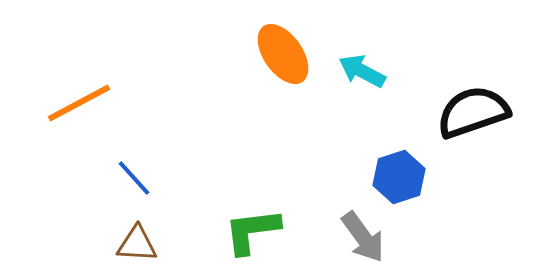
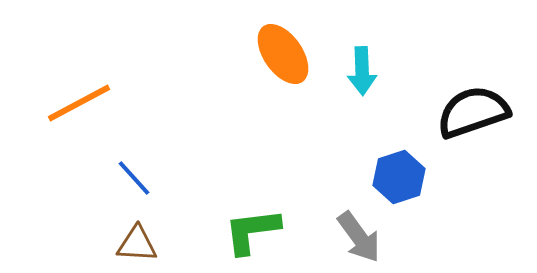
cyan arrow: rotated 120 degrees counterclockwise
gray arrow: moved 4 px left
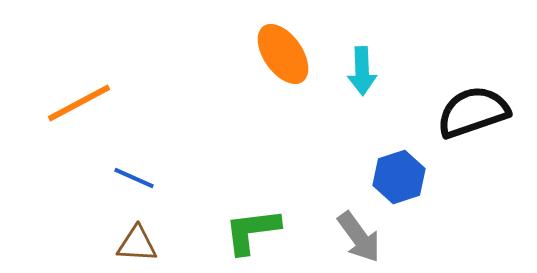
blue line: rotated 24 degrees counterclockwise
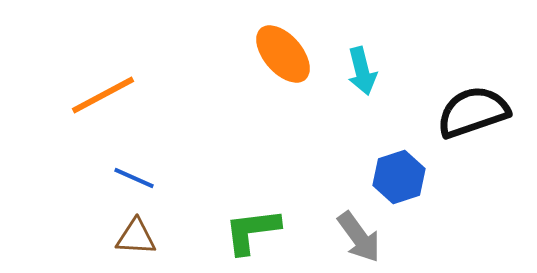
orange ellipse: rotated 6 degrees counterclockwise
cyan arrow: rotated 12 degrees counterclockwise
orange line: moved 24 px right, 8 px up
brown triangle: moved 1 px left, 7 px up
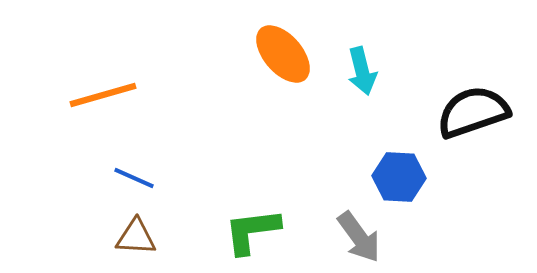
orange line: rotated 12 degrees clockwise
blue hexagon: rotated 21 degrees clockwise
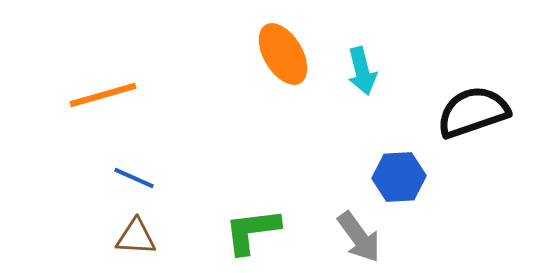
orange ellipse: rotated 10 degrees clockwise
blue hexagon: rotated 6 degrees counterclockwise
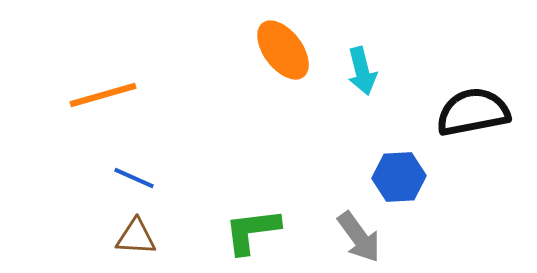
orange ellipse: moved 4 px up; rotated 6 degrees counterclockwise
black semicircle: rotated 8 degrees clockwise
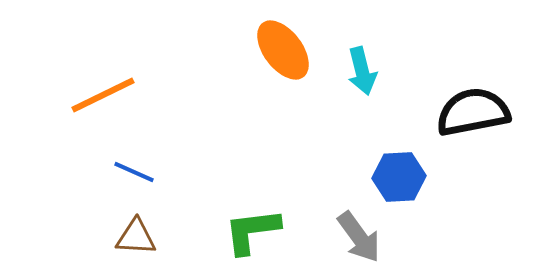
orange line: rotated 10 degrees counterclockwise
blue line: moved 6 px up
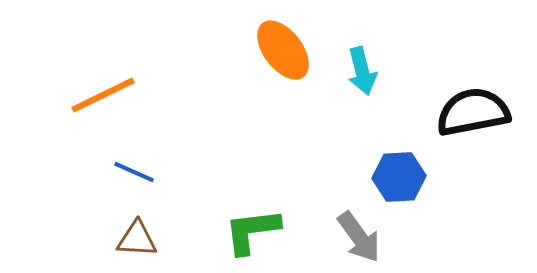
brown triangle: moved 1 px right, 2 px down
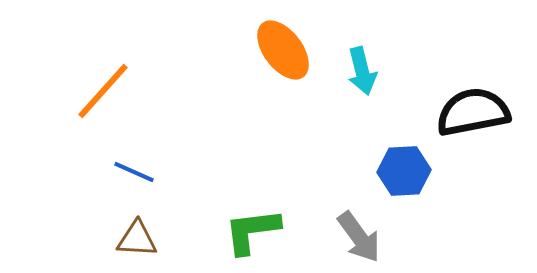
orange line: moved 4 px up; rotated 22 degrees counterclockwise
blue hexagon: moved 5 px right, 6 px up
